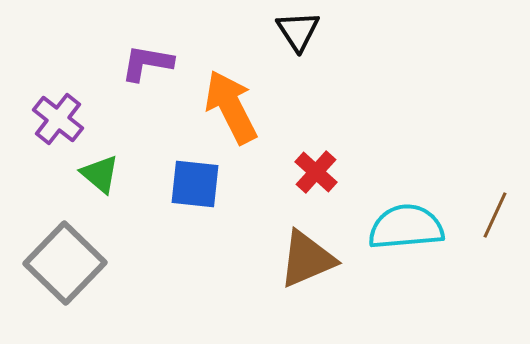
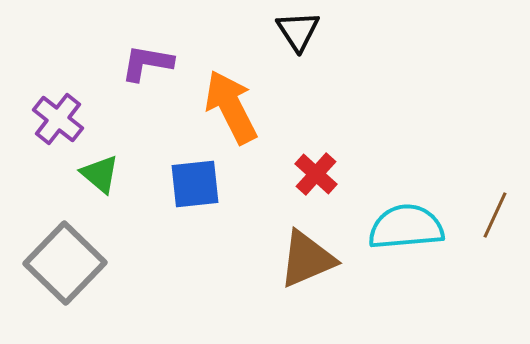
red cross: moved 2 px down
blue square: rotated 12 degrees counterclockwise
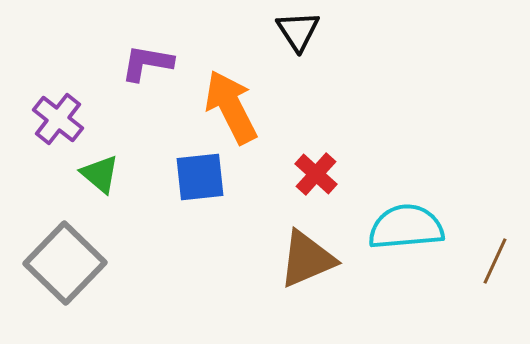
blue square: moved 5 px right, 7 px up
brown line: moved 46 px down
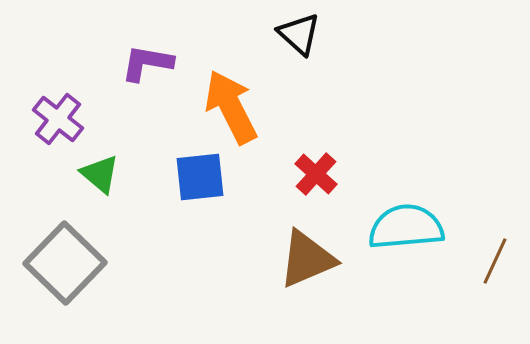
black triangle: moved 1 px right, 3 px down; rotated 15 degrees counterclockwise
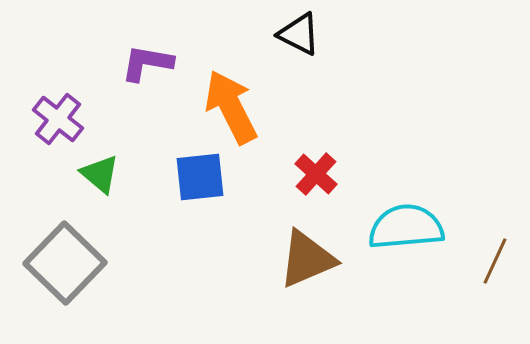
black triangle: rotated 15 degrees counterclockwise
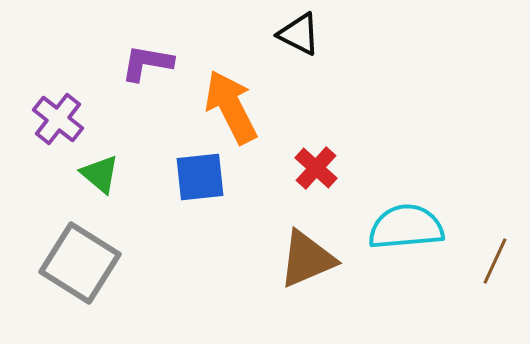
red cross: moved 6 px up
gray square: moved 15 px right; rotated 12 degrees counterclockwise
